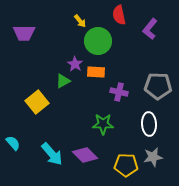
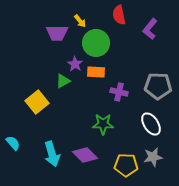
purple trapezoid: moved 33 px right
green circle: moved 2 px left, 2 px down
white ellipse: moved 2 px right; rotated 30 degrees counterclockwise
cyan arrow: rotated 25 degrees clockwise
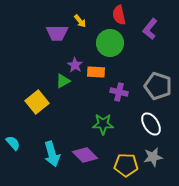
green circle: moved 14 px right
purple star: moved 1 px down
gray pentagon: rotated 16 degrees clockwise
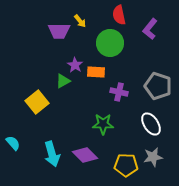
purple trapezoid: moved 2 px right, 2 px up
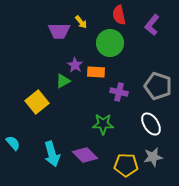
yellow arrow: moved 1 px right, 1 px down
purple L-shape: moved 2 px right, 4 px up
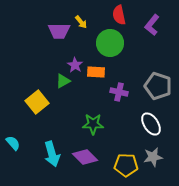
green star: moved 10 px left
purple diamond: moved 2 px down
